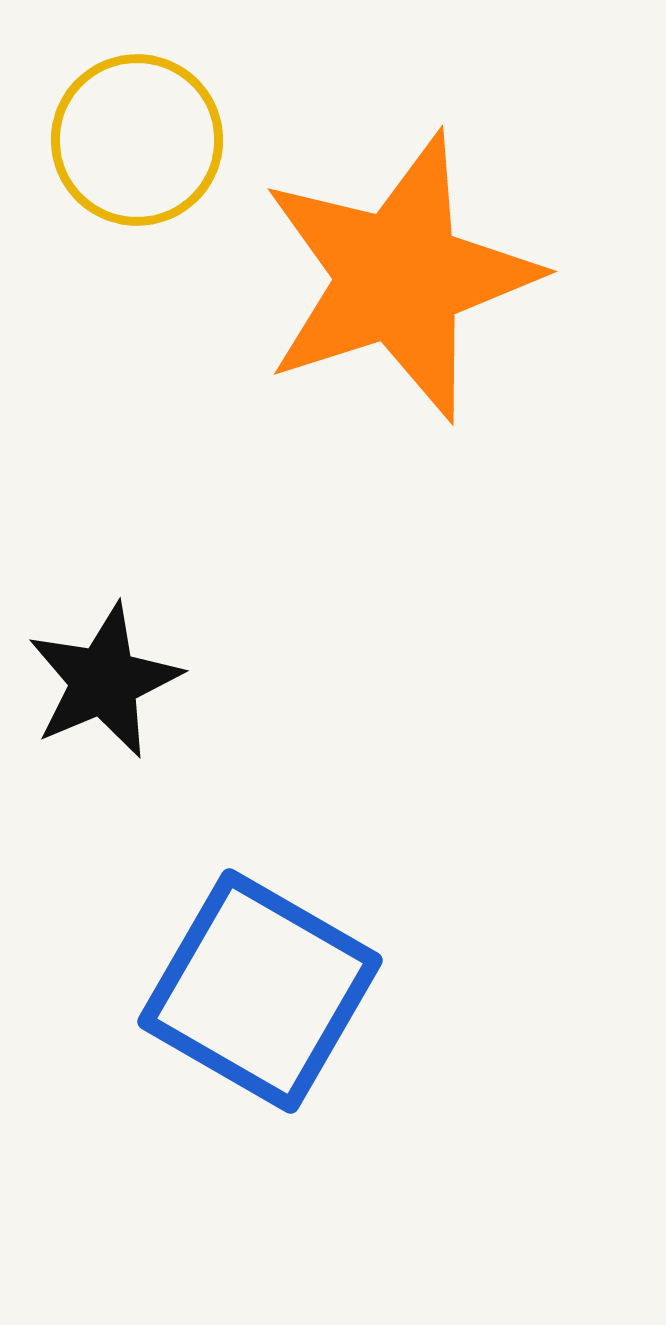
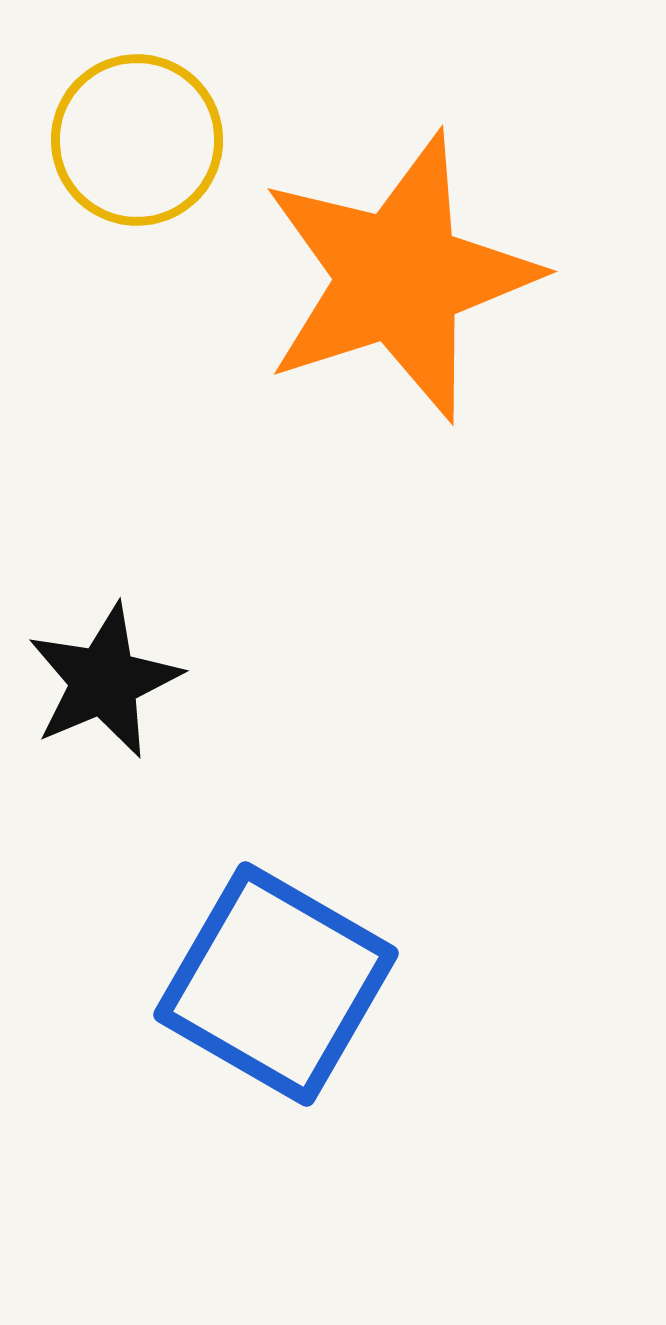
blue square: moved 16 px right, 7 px up
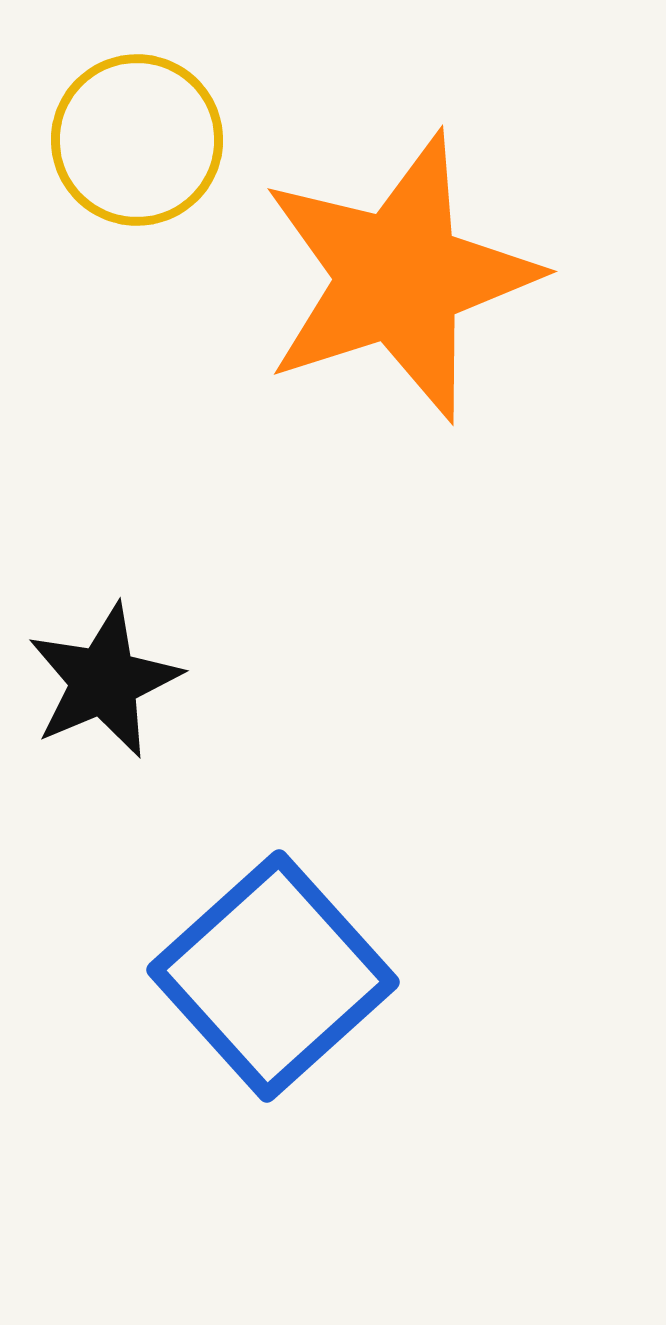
blue square: moved 3 px left, 8 px up; rotated 18 degrees clockwise
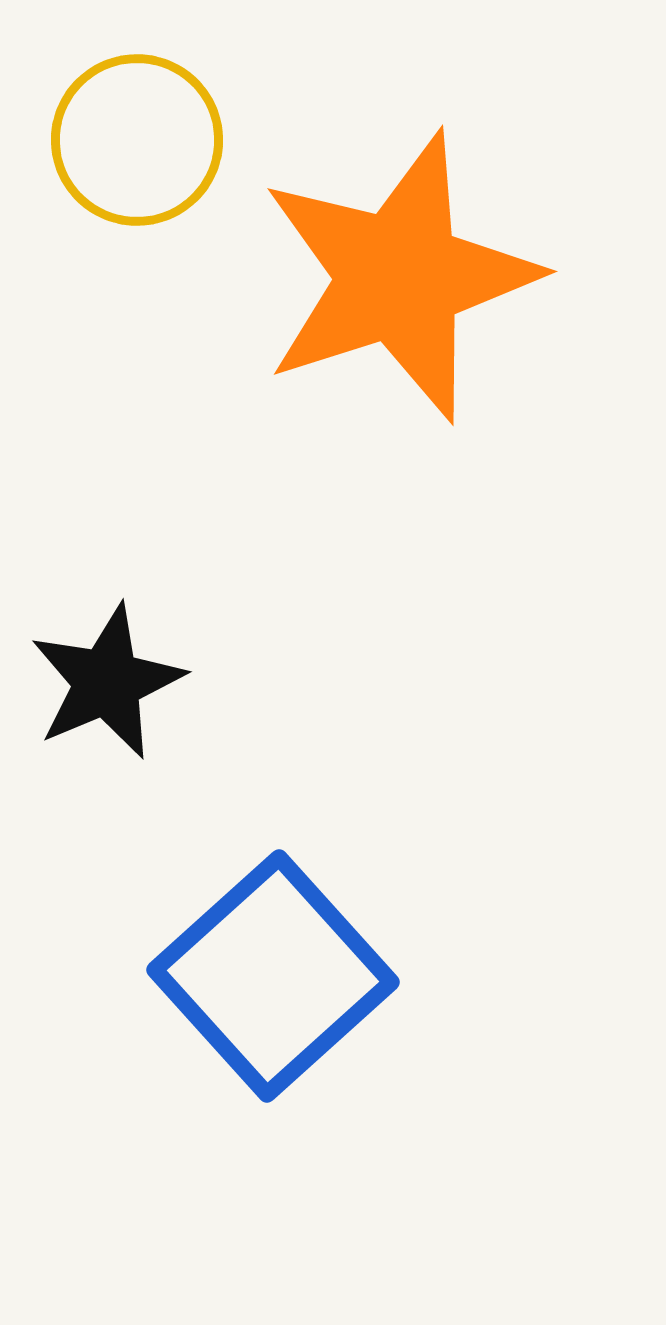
black star: moved 3 px right, 1 px down
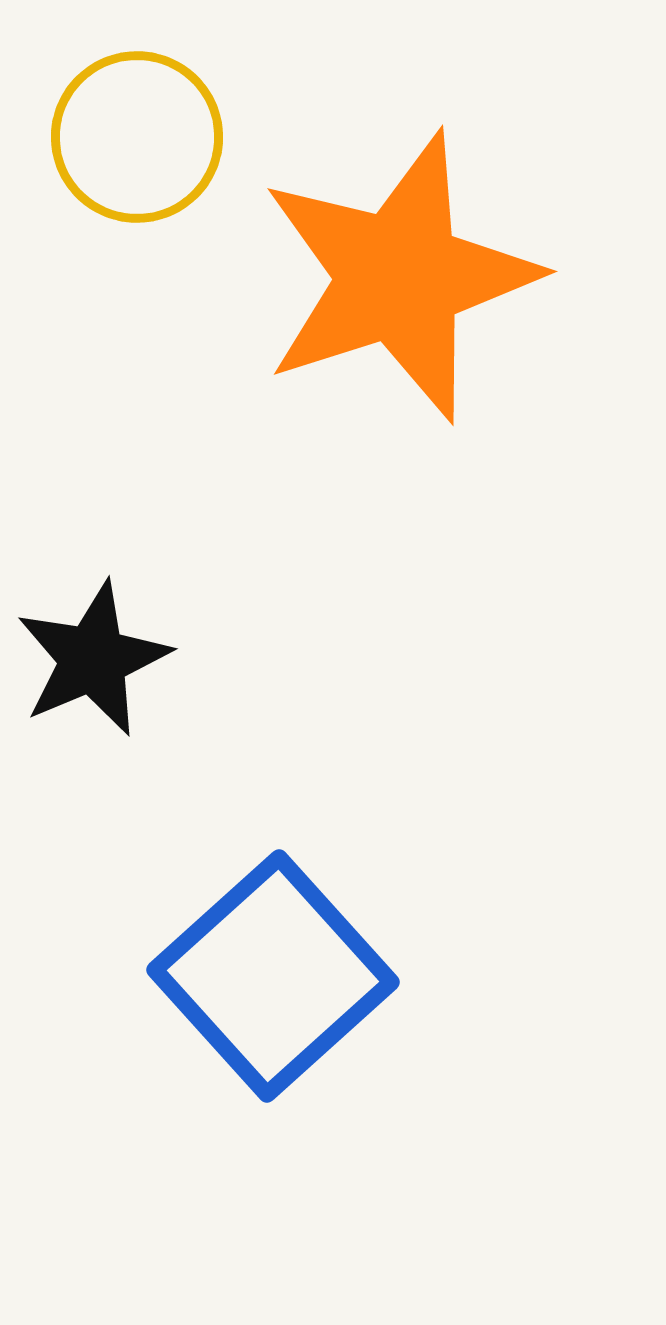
yellow circle: moved 3 px up
black star: moved 14 px left, 23 px up
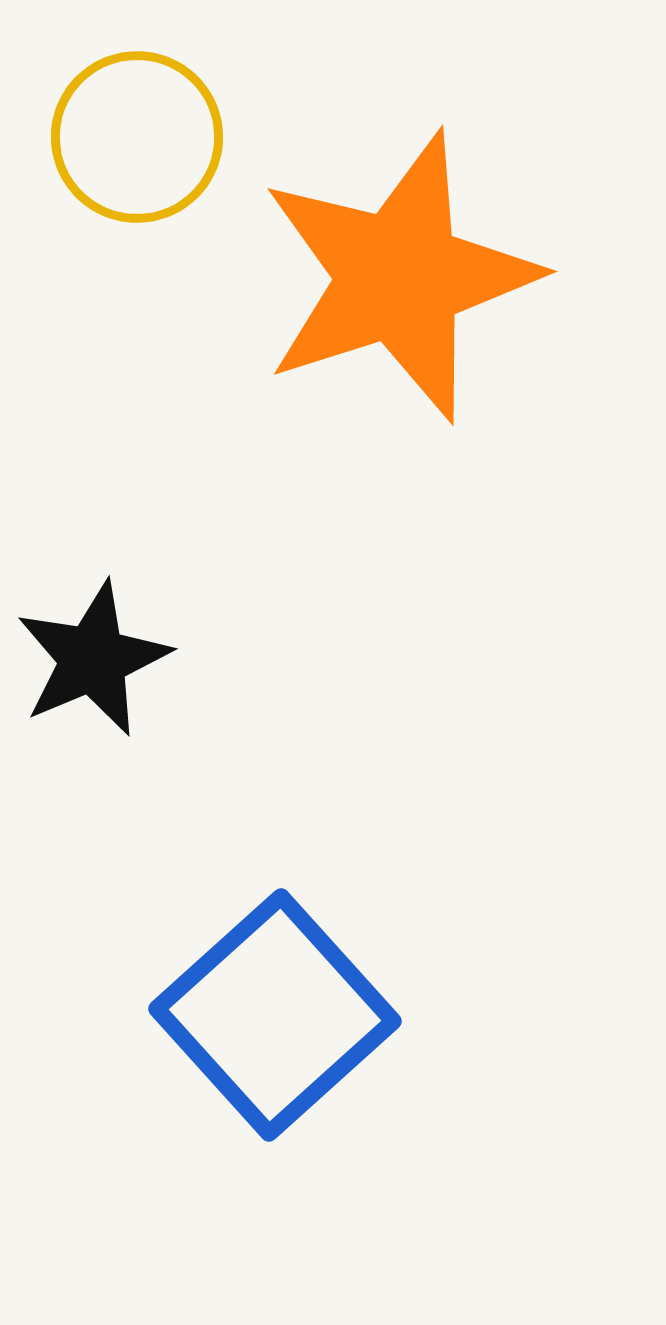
blue square: moved 2 px right, 39 px down
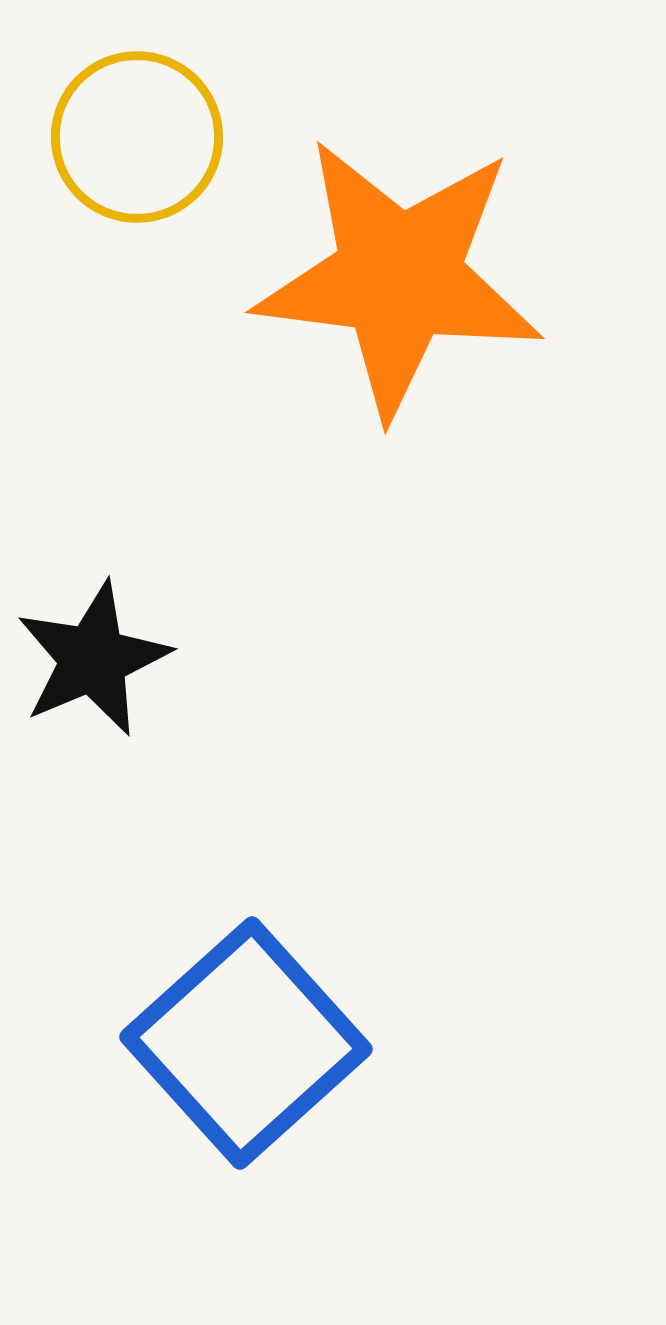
orange star: rotated 25 degrees clockwise
blue square: moved 29 px left, 28 px down
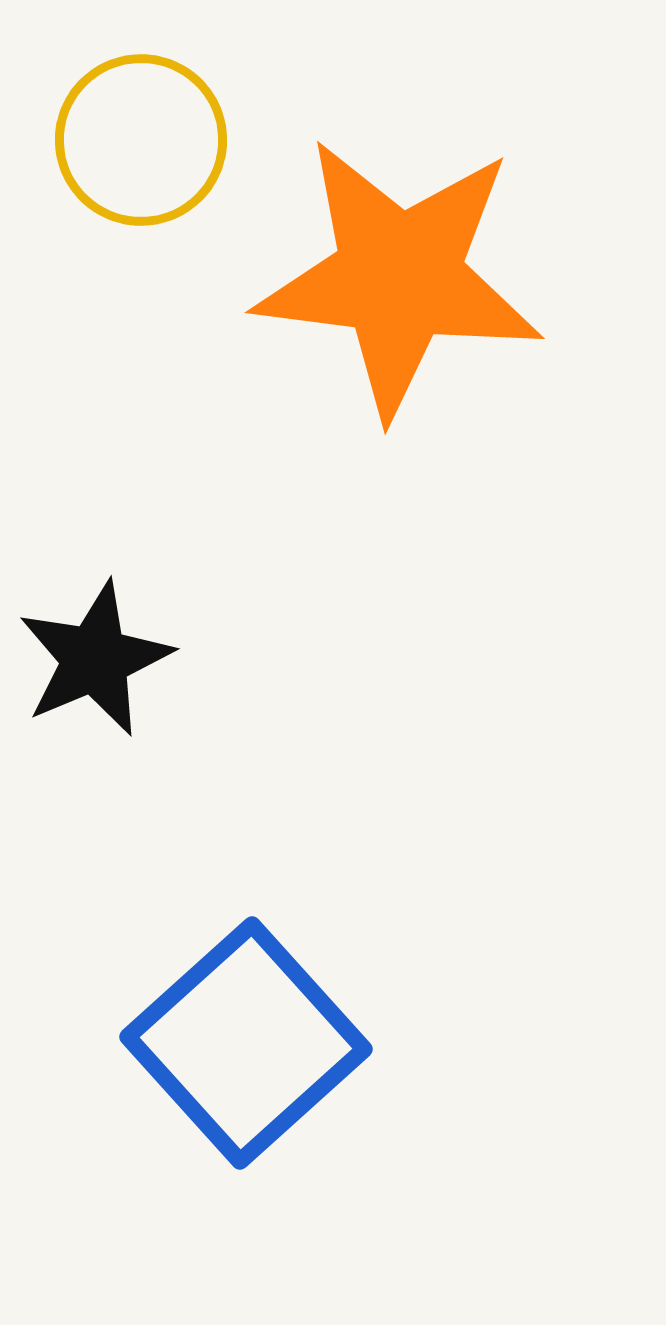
yellow circle: moved 4 px right, 3 px down
black star: moved 2 px right
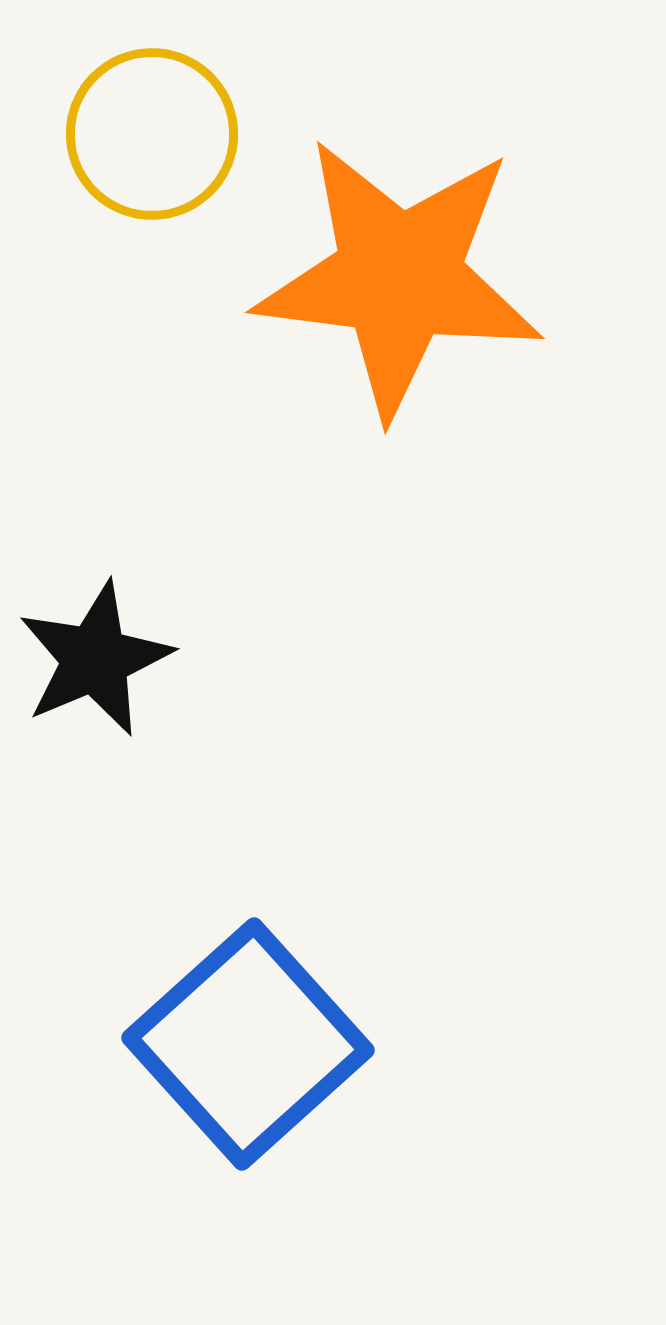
yellow circle: moved 11 px right, 6 px up
blue square: moved 2 px right, 1 px down
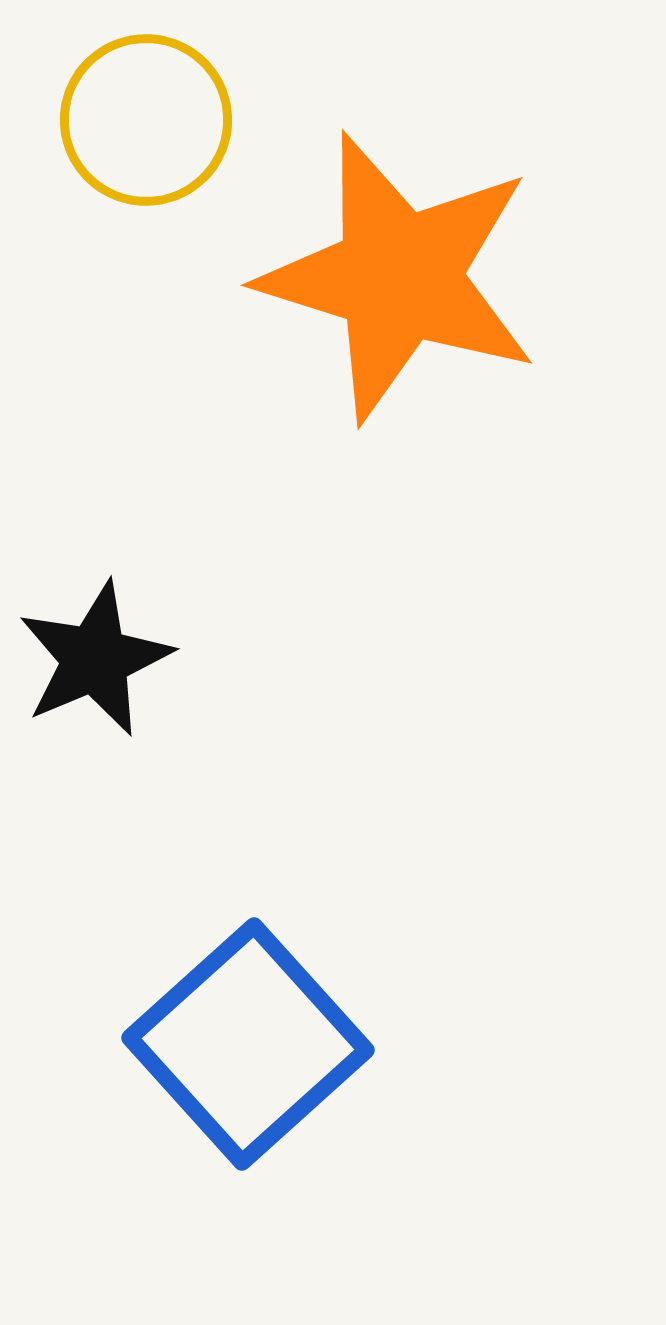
yellow circle: moved 6 px left, 14 px up
orange star: rotated 10 degrees clockwise
